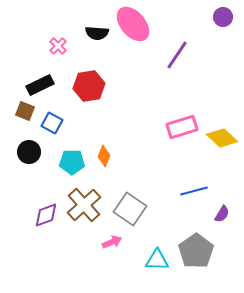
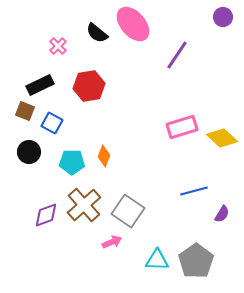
black semicircle: rotated 35 degrees clockwise
gray square: moved 2 px left, 2 px down
gray pentagon: moved 10 px down
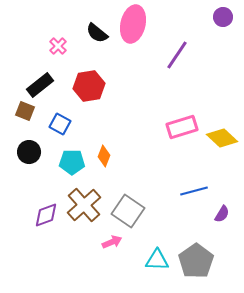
pink ellipse: rotated 54 degrees clockwise
black rectangle: rotated 12 degrees counterclockwise
blue square: moved 8 px right, 1 px down
